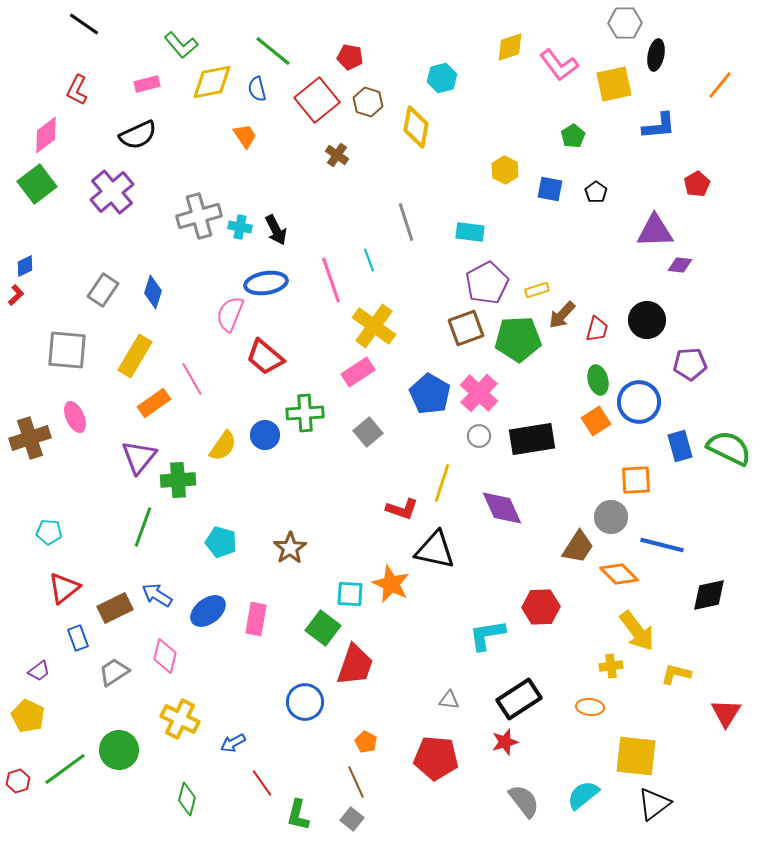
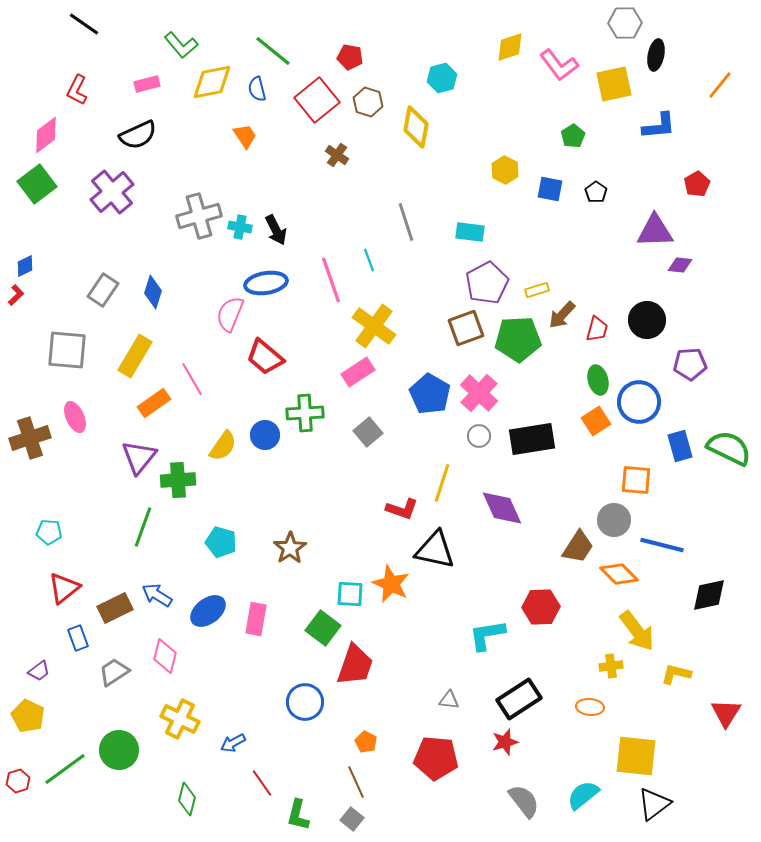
orange square at (636, 480): rotated 8 degrees clockwise
gray circle at (611, 517): moved 3 px right, 3 px down
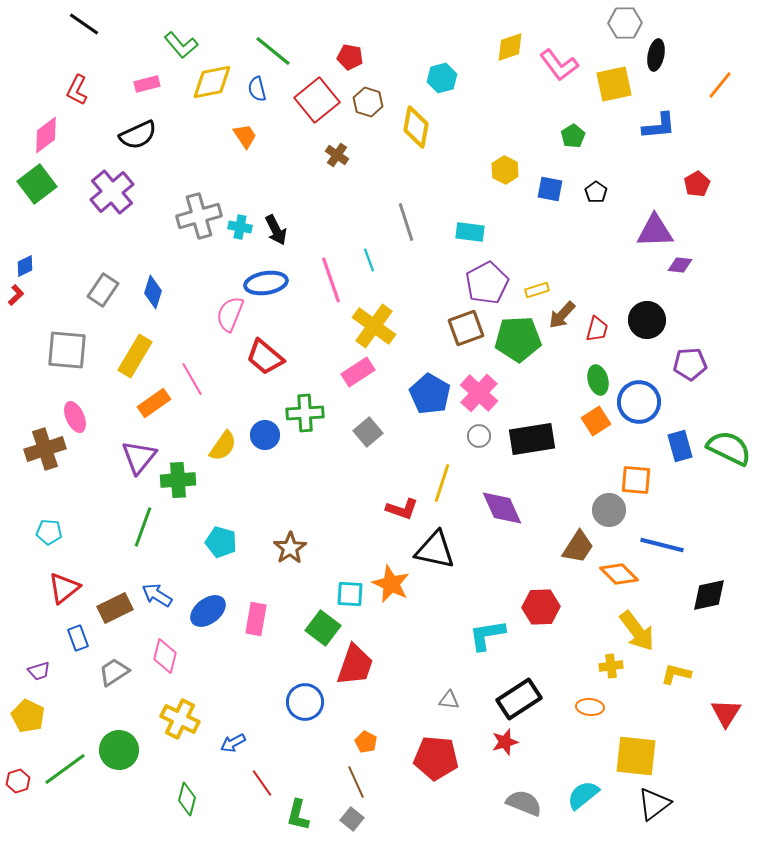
brown cross at (30, 438): moved 15 px right, 11 px down
gray circle at (614, 520): moved 5 px left, 10 px up
purple trapezoid at (39, 671): rotated 20 degrees clockwise
gray semicircle at (524, 801): moved 2 px down; rotated 30 degrees counterclockwise
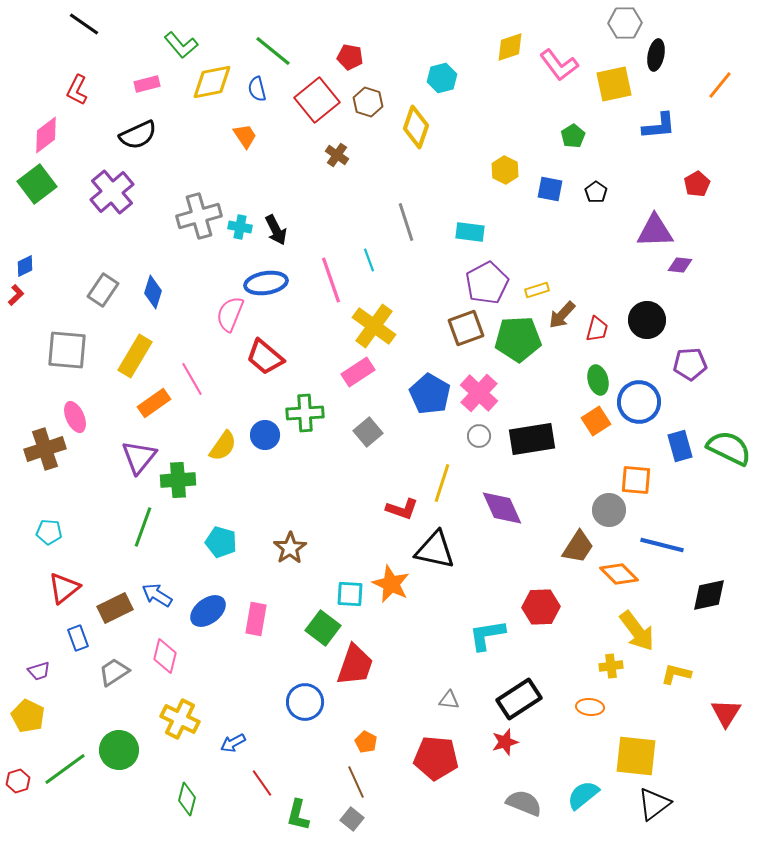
yellow diamond at (416, 127): rotated 9 degrees clockwise
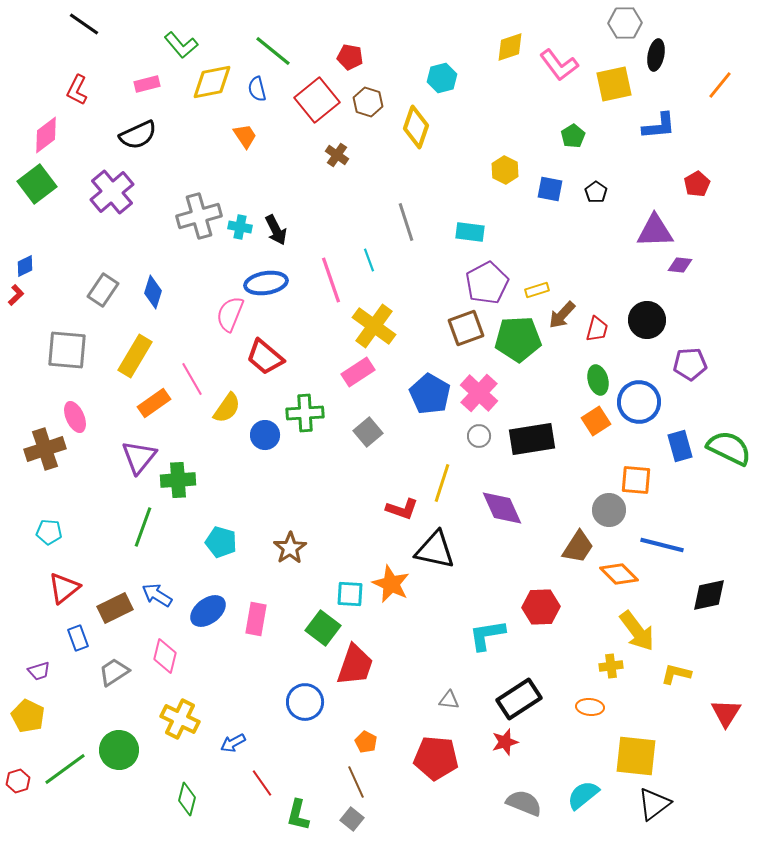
yellow semicircle at (223, 446): moved 4 px right, 38 px up
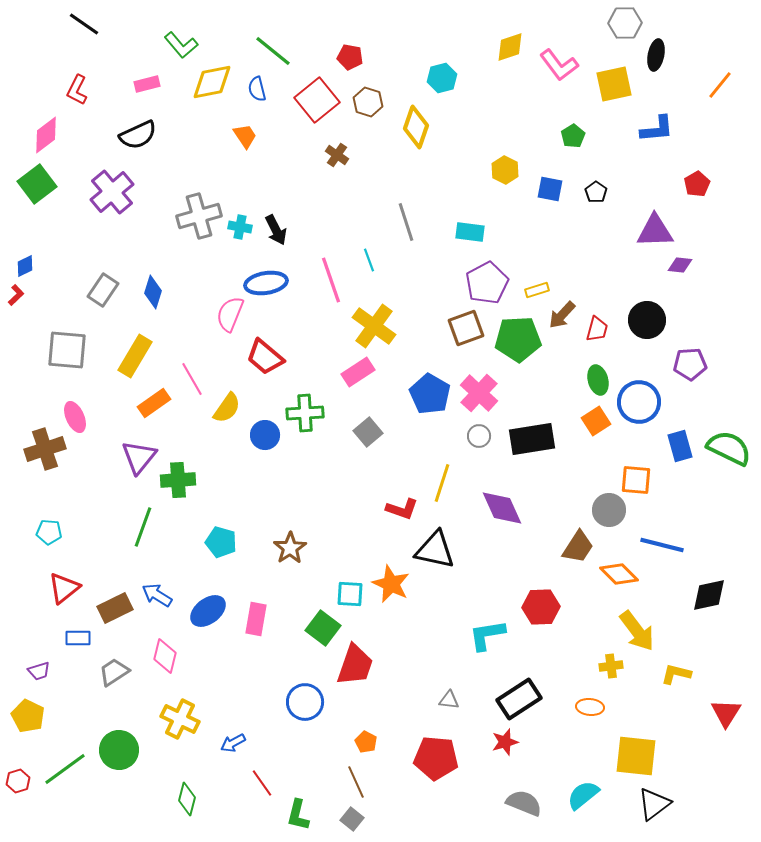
blue L-shape at (659, 126): moved 2 px left, 3 px down
blue rectangle at (78, 638): rotated 70 degrees counterclockwise
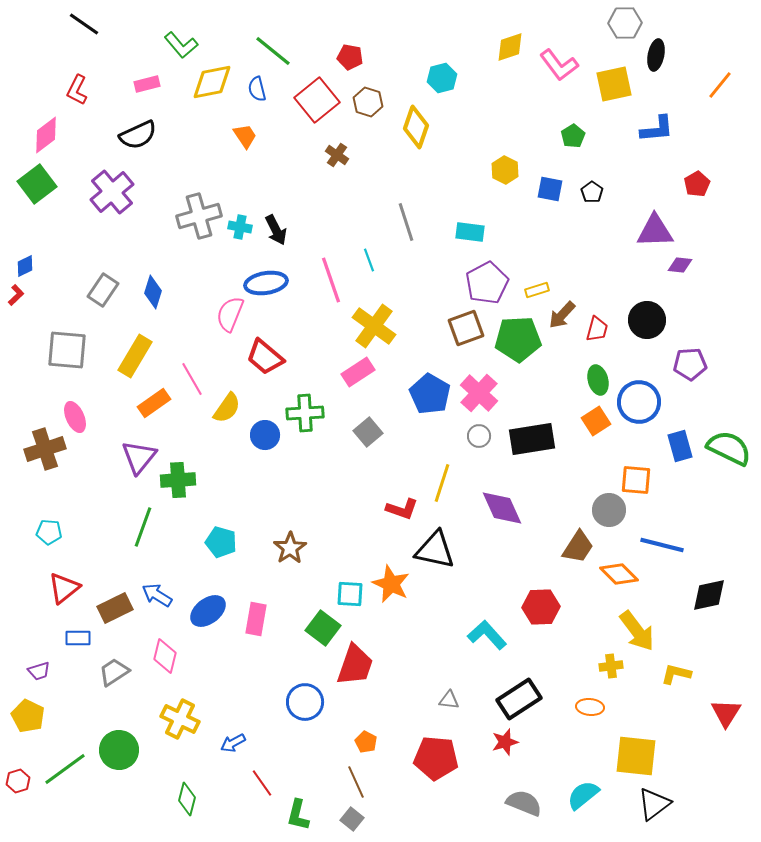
black pentagon at (596, 192): moved 4 px left
cyan L-shape at (487, 635): rotated 57 degrees clockwise
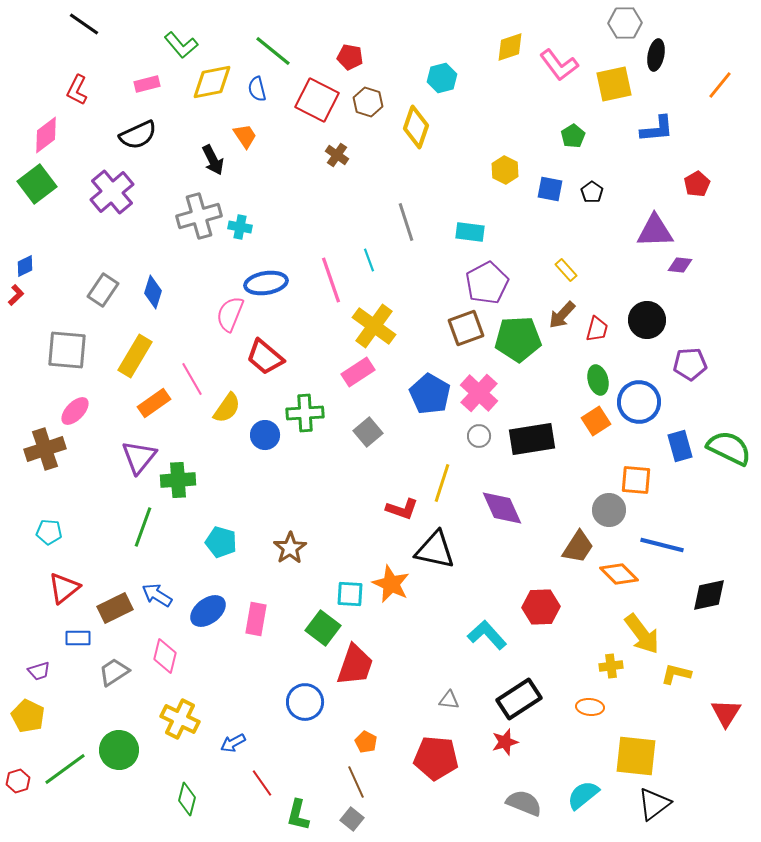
red square at (317, 100): rotated 24 degrees counterclockwise
black arrow at (276, 230): moved 63 px left, 70 px up
yellow rectangle at (537, 290): moved 29 px right, 20 px up; rotated 65 degrees clockwise
pink ellipse at (75, 417): moved 6 px up; rotated 68 degrees clockwise
yellow arrow at (637, 631): moved 5 px right, 3 px down
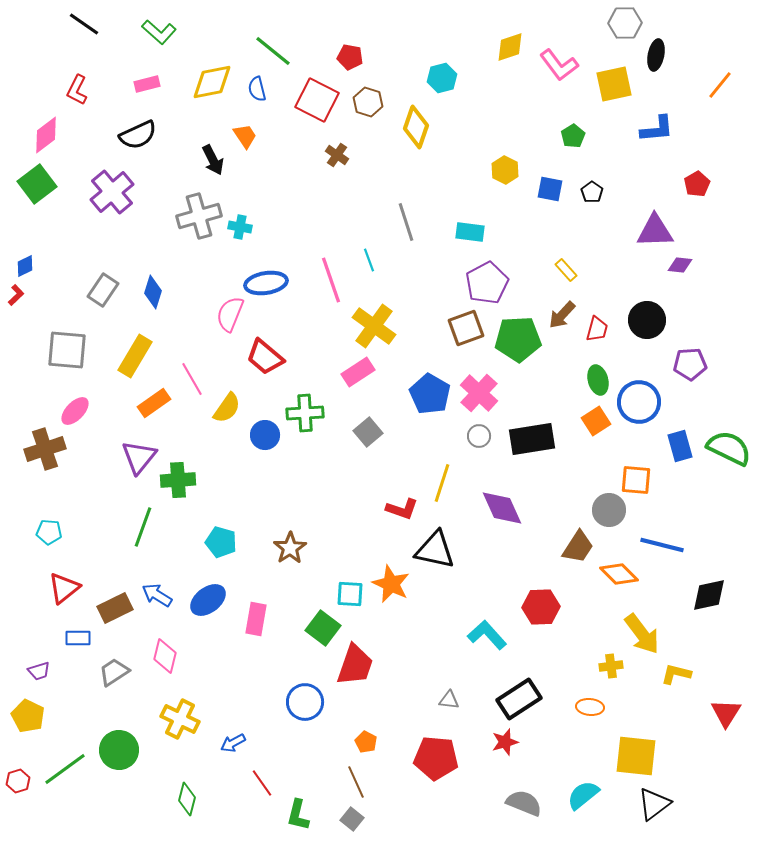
green L-shape at (181, 45): moved 22 px left, 13 px up; rotated 8 degrees counterclockwise
blue ellipse at (208, 611): moved 11 px up
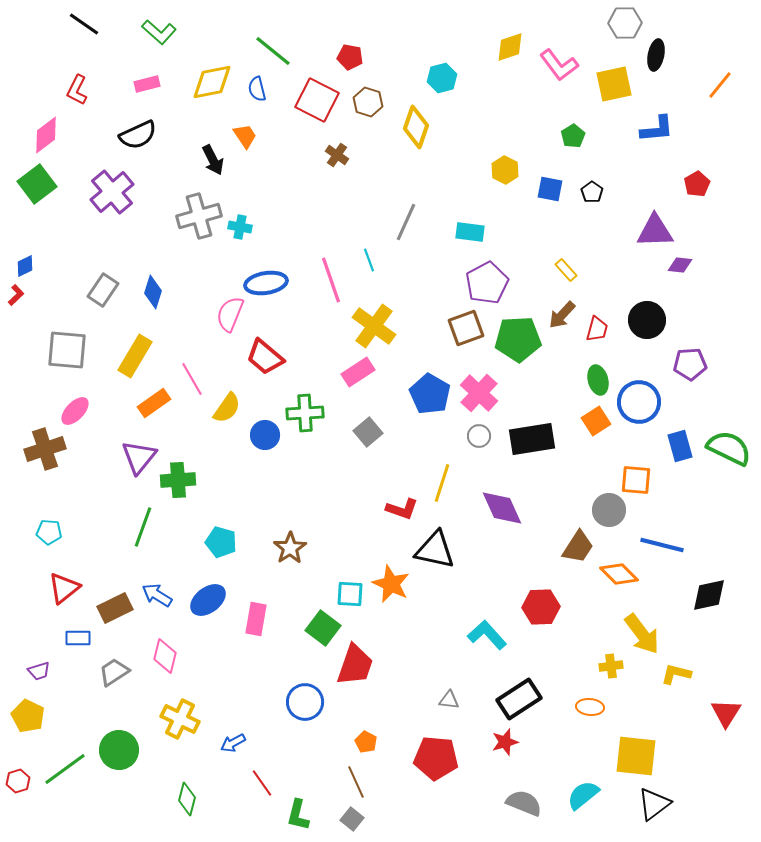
gray line at (406, 222): rotated 42 degrees clockwise
